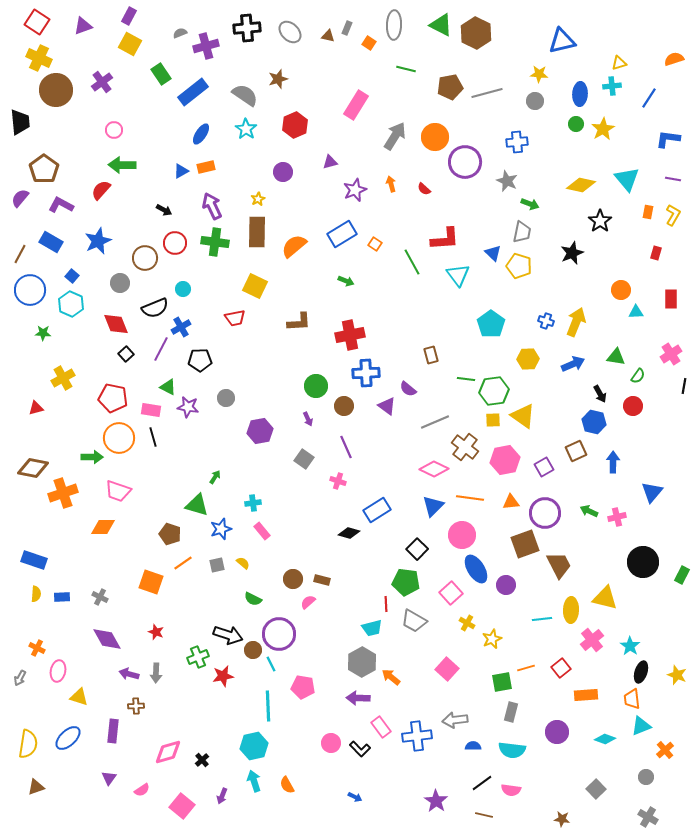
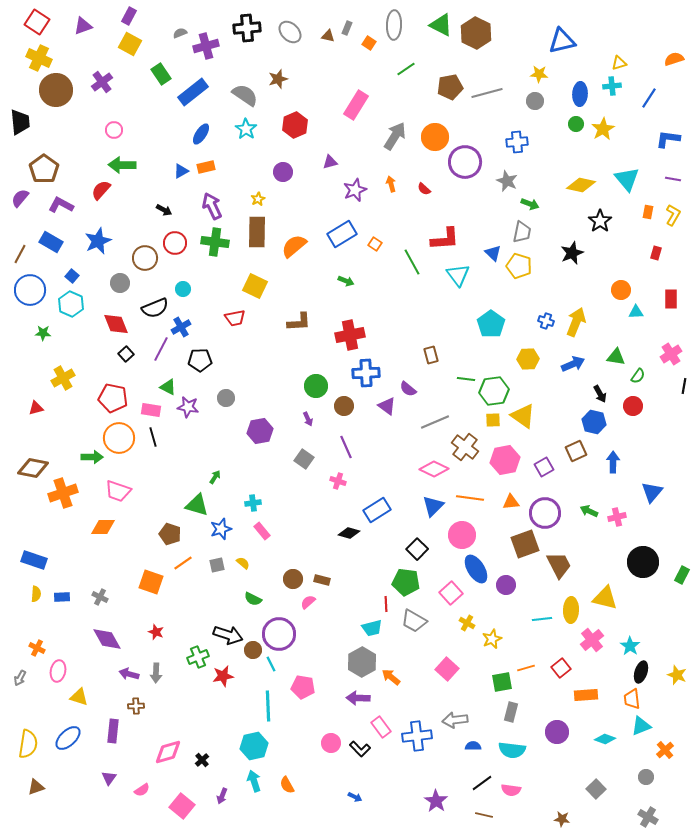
green line at (406, 69): rotated 48 degrees counterclockwise
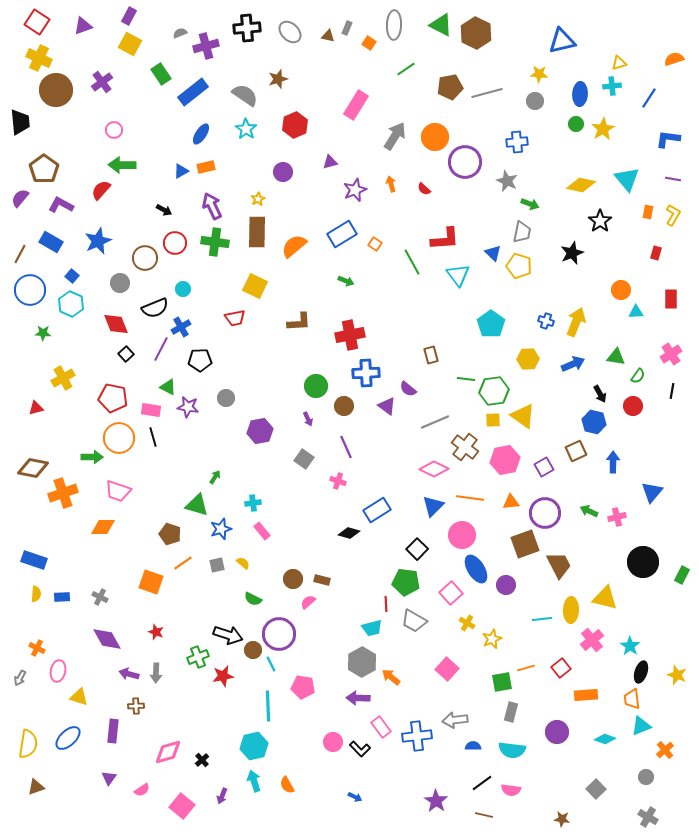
black line at (684, 386): moved 12 px left, 5 px down
pink circle at (331, 743): moved 2 px right, 1 px up
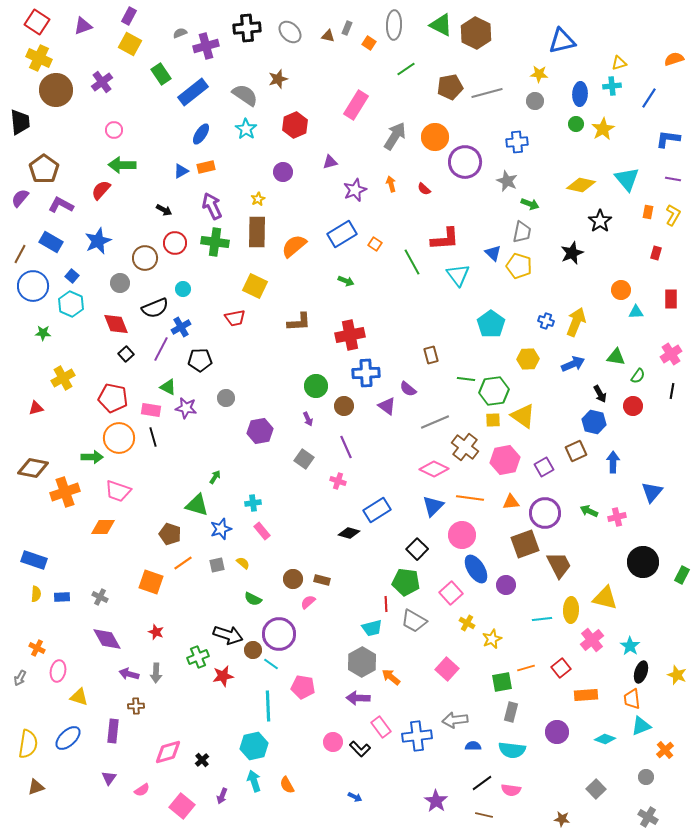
blue circle at (30, 290): moved 3 px right, 4 px up
purple star at (188, 407): moved 2 px left, 1 px down
orange cross at (63, 493): moved 2 px right, 1 px up
cyan line at (271, 664): rotated 28 degrees counterclockwise
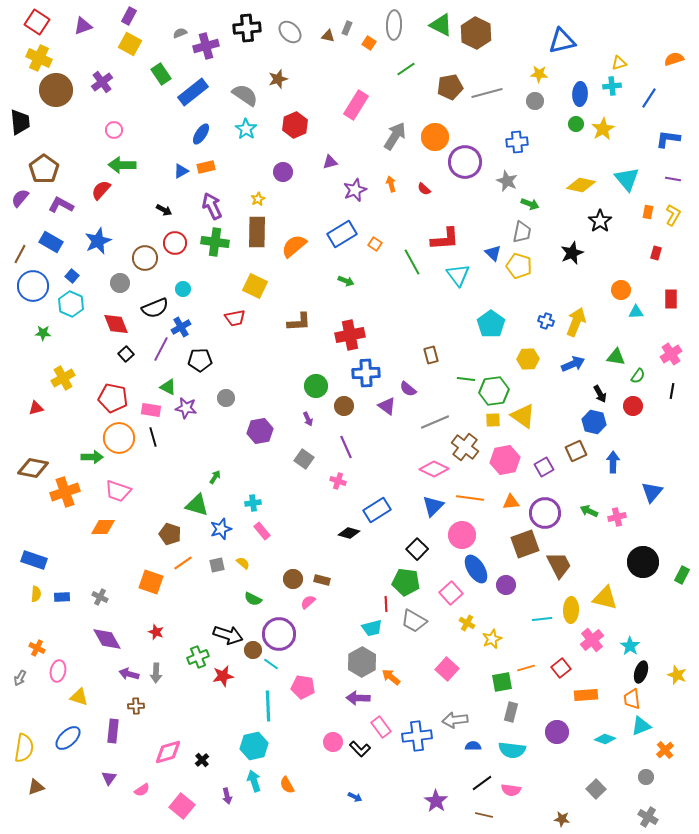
yellow semicircle at (28, 744): moved 4 px left, 4 px down
purple arrow at (222, 796): moved 5 px right; rotated 35 degrees counterclockwise
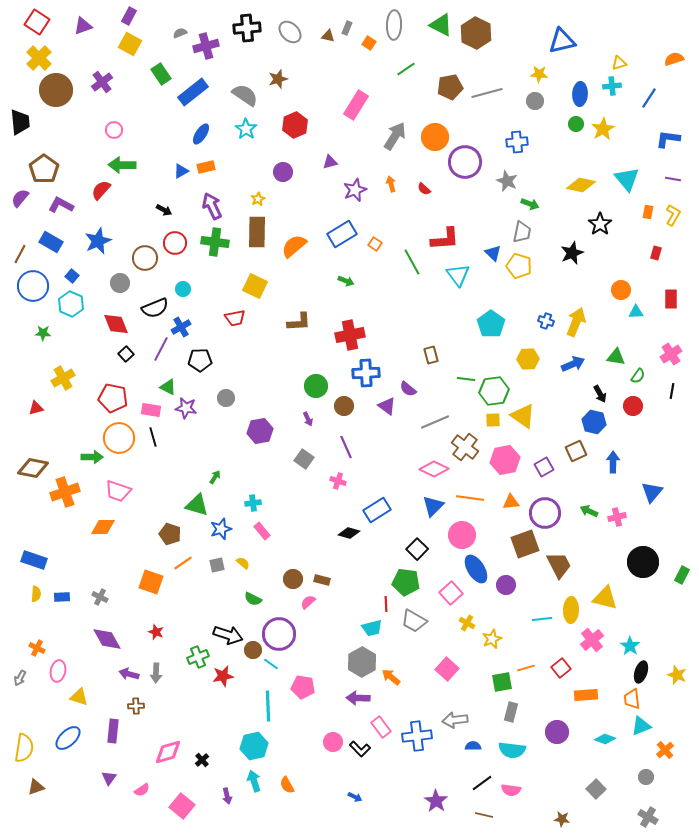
yellow cross at (39, 58): rotated 20 degrees clockwise
black star at (600, 221): moved 3 px down
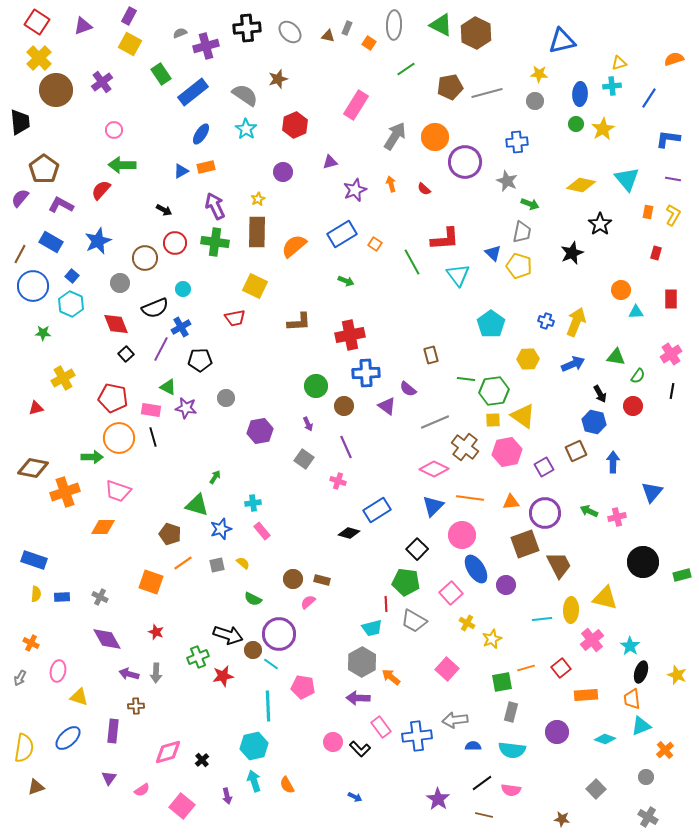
purple arrow at (212, 206): moved 3 px right
purple arrow at (308, 419): moved 5 px down
pink hexagon at (505, 460): moved 2 px right, 8 px up
green rectangle at (682, 575): rotated 48 degrees clockwise
orange cross at (37, 648): moved 6 px left, 5 px up
purple star at (436, 801): moved 2 px right, 2 px up
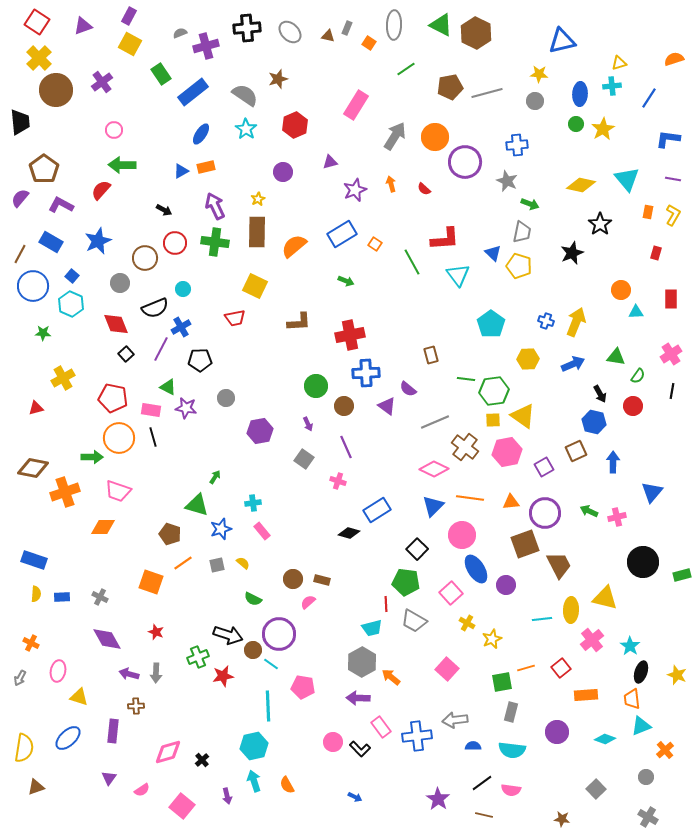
blue cross at (517, 142): moved 3 px down
